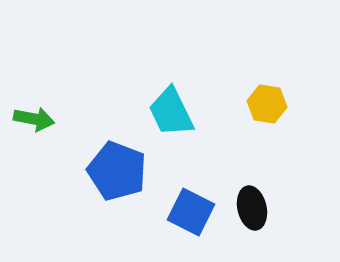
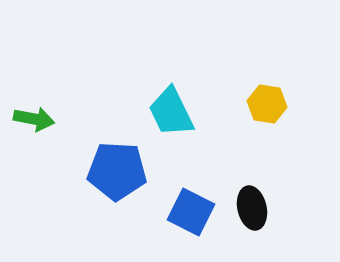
blue pentagon: rotated 18 degrees counterclockwise
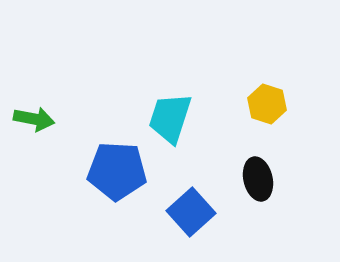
yellow hexagon: rotated 9 degrees clockwise
cyan trapezoid: moved 1 px left, 6 px down; rotated 44 degrees clockwise
black ellipse: moved 6 px right, 29 px up
blue square: rotated 21 degrees clockwise
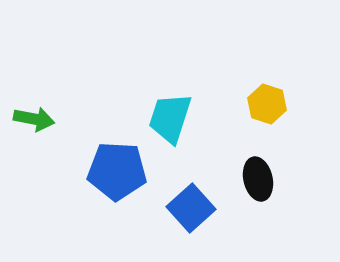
blue square: moved 4 px up
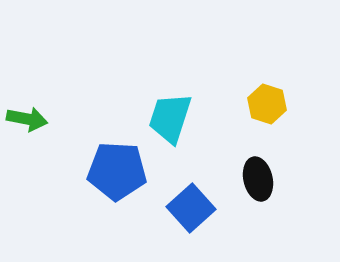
green arrow: moved 7 px left
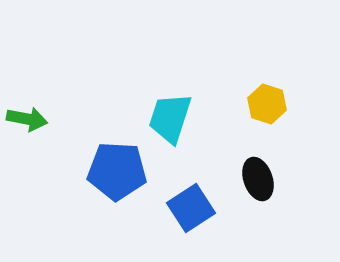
black ellipse: rotated 6 degrees counterclockwise
blue square: rotated 9 degrees clockwise
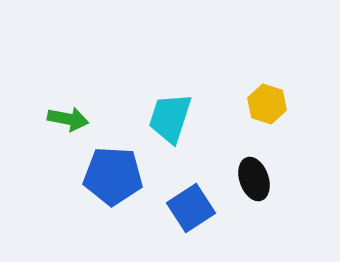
green arrow: moved 41 px right
blue pentagon: moved 4 px left, 5 px down
black ellipse: moved 4 px left
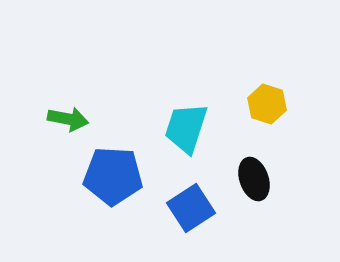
cyan trapezoid: moved 16 px right, 10 px down
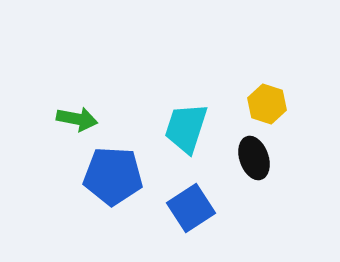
green arrow: moved 9 px right
black ellipse: moved 21 px up
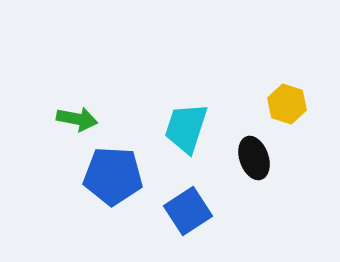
yellow hexagon: moved 20 px right
blue square: moved 3 px left, 3 px down
